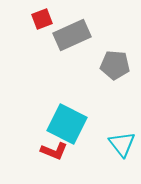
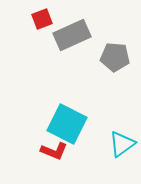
gray pentagon: moved 8 px up
cyan triangle: rotated 32 degrees clockwise
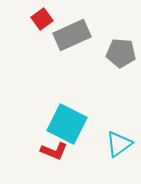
red square: rotated 15 degrees counterclockwise
gray pentagon: moved 6 px right, 4 px up
cyan triangle: moved 3 px left
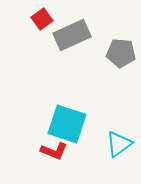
cyan square: rotated 9 degrees counterclockwise
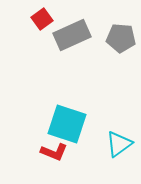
gray pentagon: moved 15 px up
red L-shape: moved 1 px down
